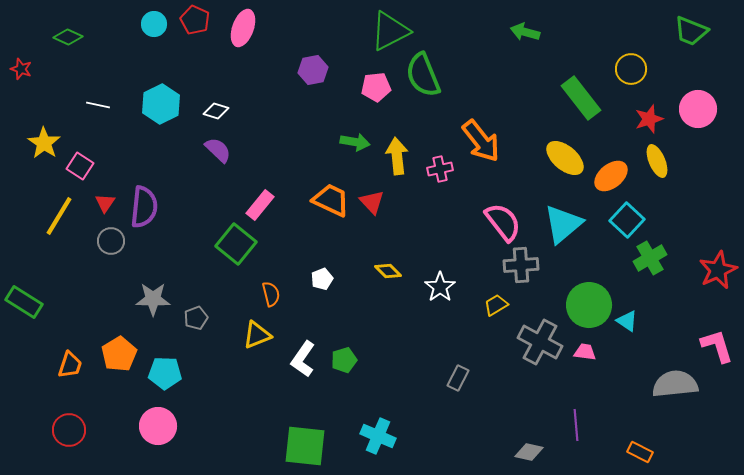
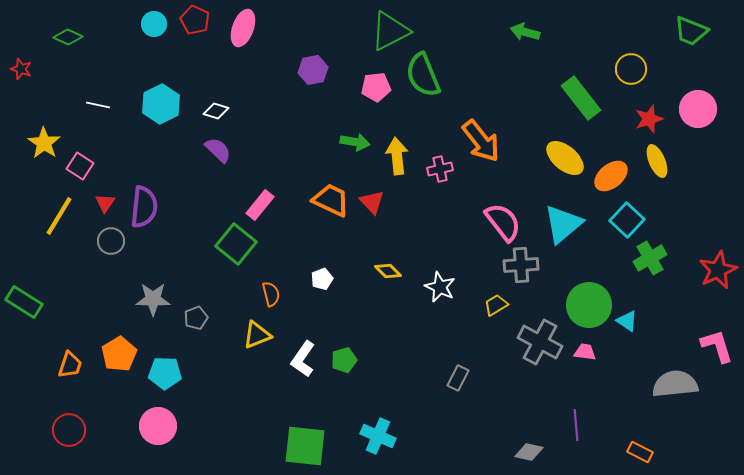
white star at (440, 287): rotated 12 degrees counterclockwise
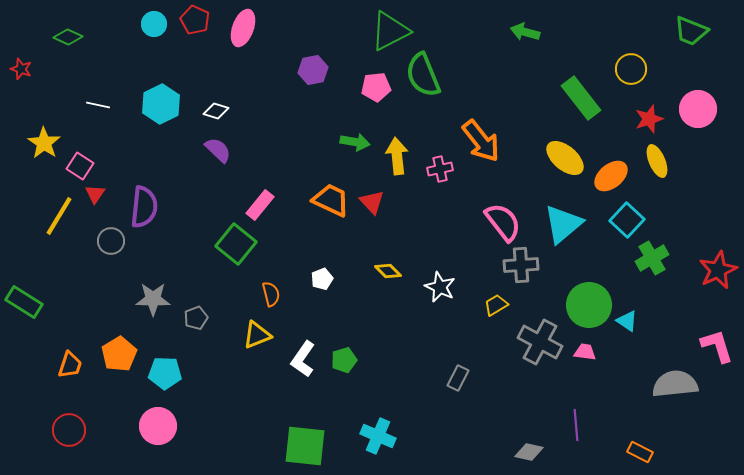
red triangle at (105, 203): moved 10 px left, 9 px up
green cross at (650, 258): moved 2 px right
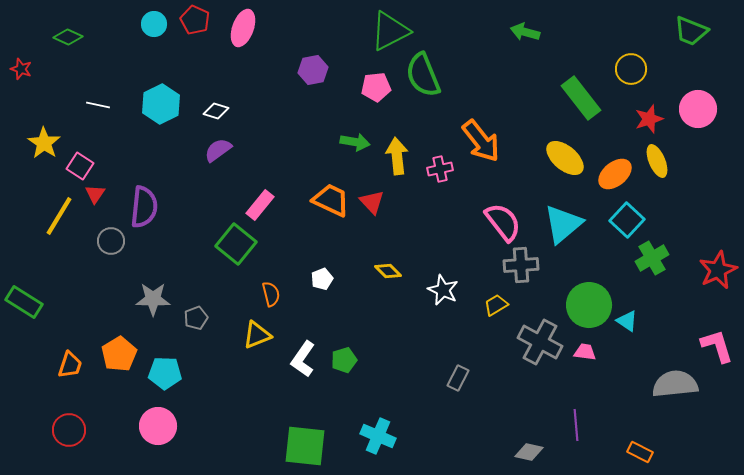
purple semicircle at (218, 150): rotated 80 degrees counterclockwise
orange ellipse at (611, 176): moved 4 px right, 2 px up
white star at (440, 287): moved 3 px right, 3 px down
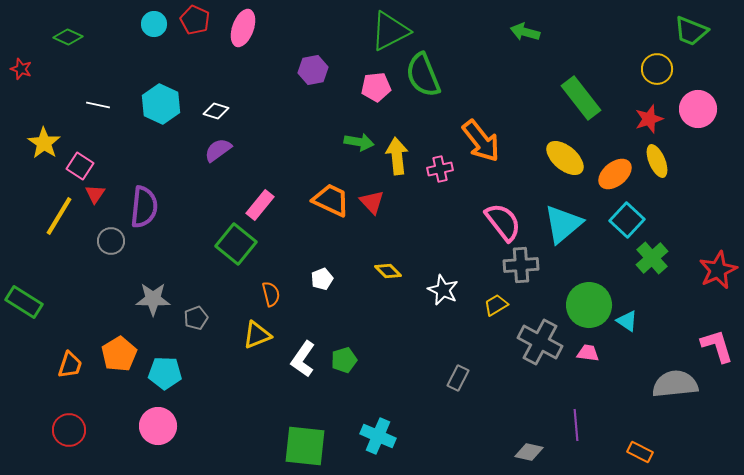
yellow circle at (631, 69): moved 26 px right
cyan hexagon at (161, 104): rotated 9 degrees counterclockwise
green arrow at (355, 142): moved 4 px right
green cross at (652, 258): rotated 12 degrees counterclockwise
pink trapezoid at (585, 352): moved 3 px right, 1 px down
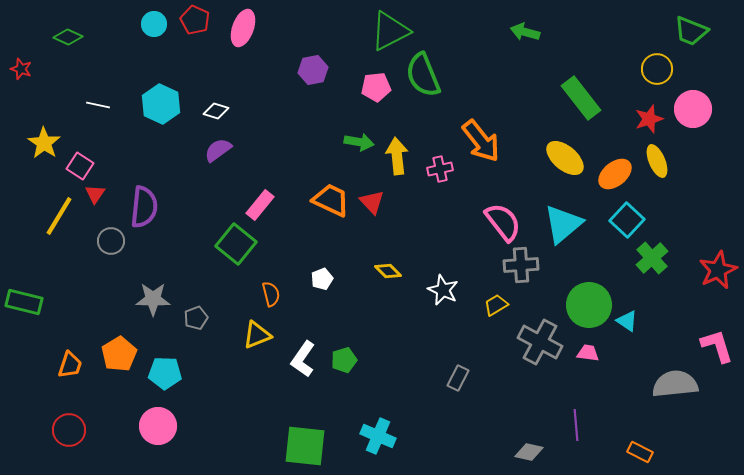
pink circle at (698, 109): moved 5 px left
green rectangle at (24, 302): rotated 18 degrees counterclockwise
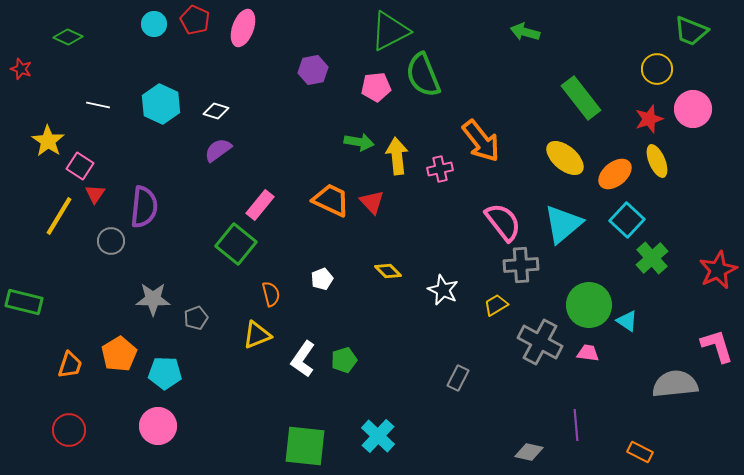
yellow star at (44, 143): moved 4 px right, 2 px up
cyan cross at (378, 436): rotated 20 degrees clockwise
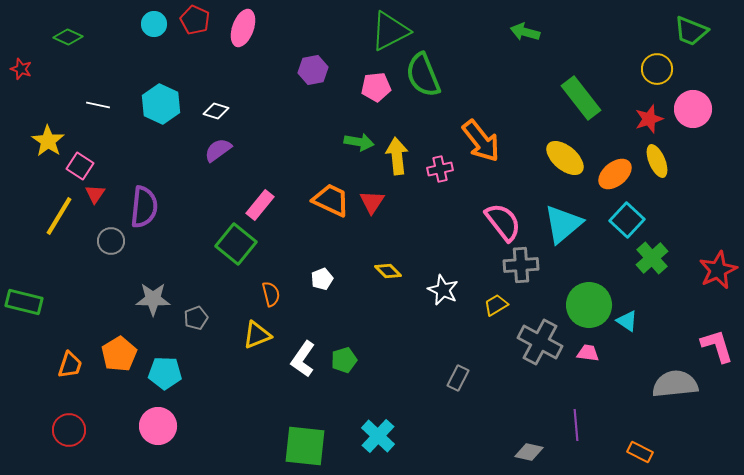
red triangle at (372, 202): rotated 16 degrees clockwise
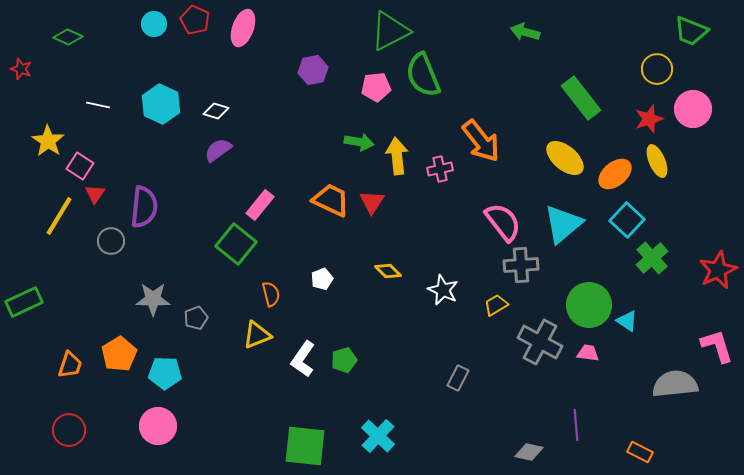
green rectangle at (24, 302): rotated 39 degrees counterclockwise
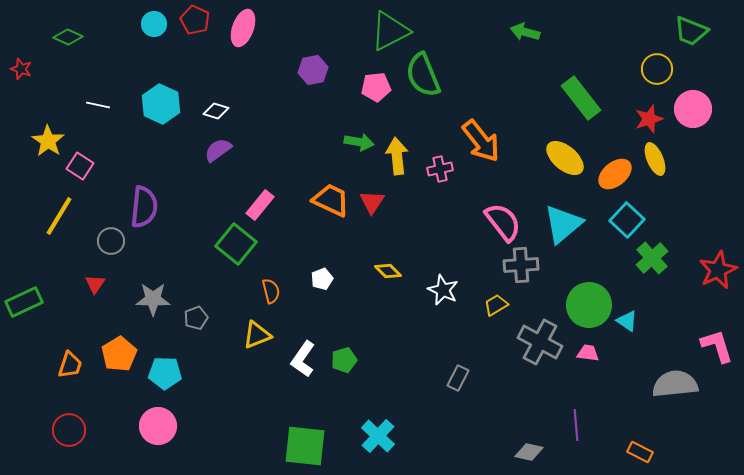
yellow ellipse at (657, 161): moved 2 px left, 2 px up
red triangle at (95, 194): moved 90 px down
orange semicircle at (271, 294): moved 3 px up
